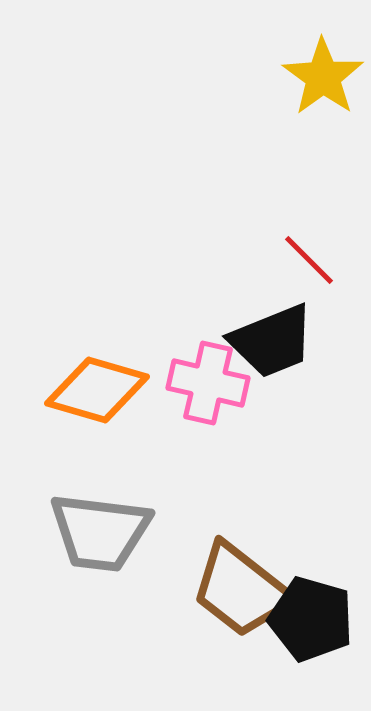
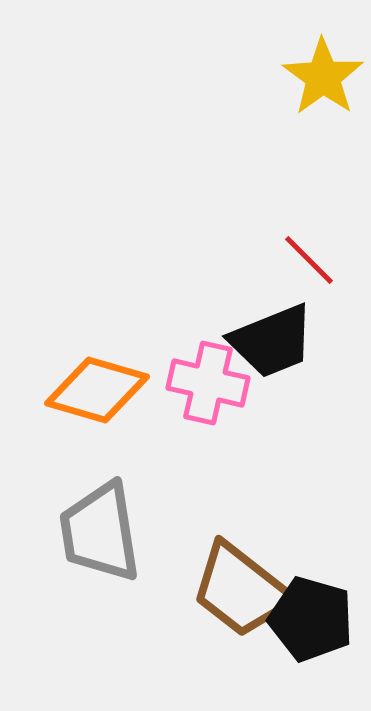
gray trapezoid: rotated 74 degrees clockwise
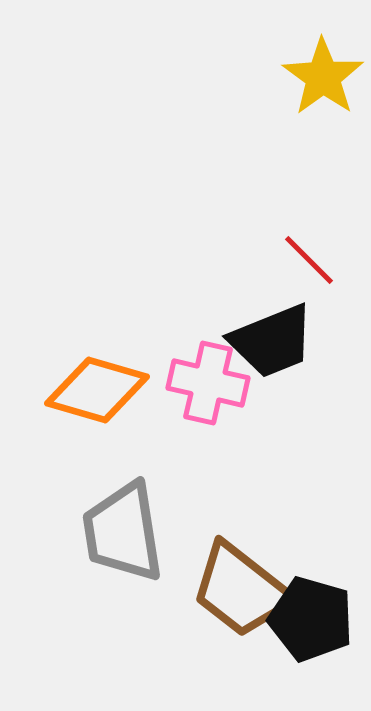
gray trapezoid: moved 23 px right
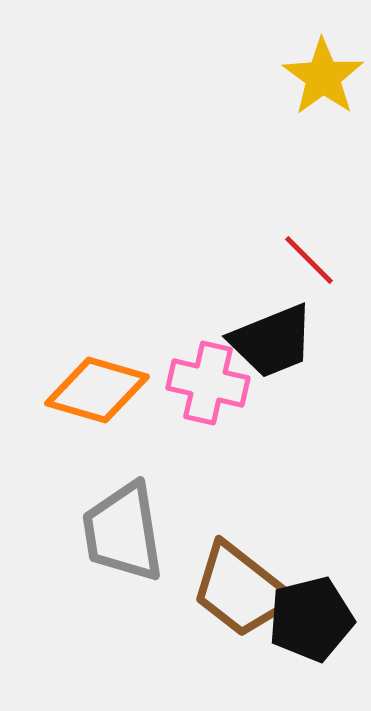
black pentagon: rotated 30 degrees counterclockwise
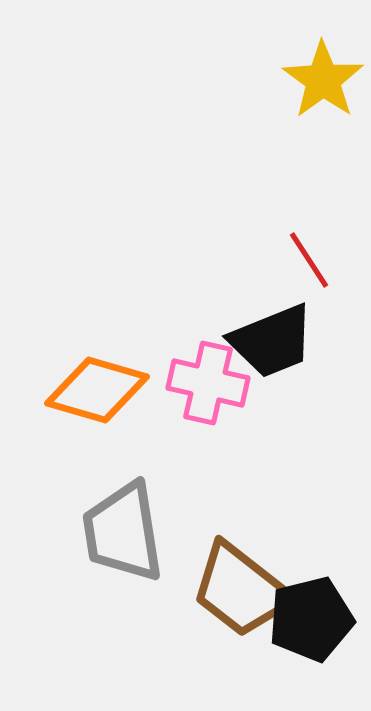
yellow star: moved 3 px down
red line: rotated 12 degrees clockwise
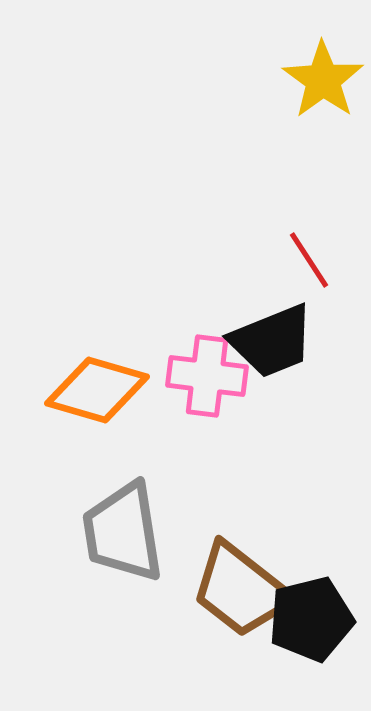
pink cross: moved 1 px left, 7 px up; rotated 6 degrees counterclockwise
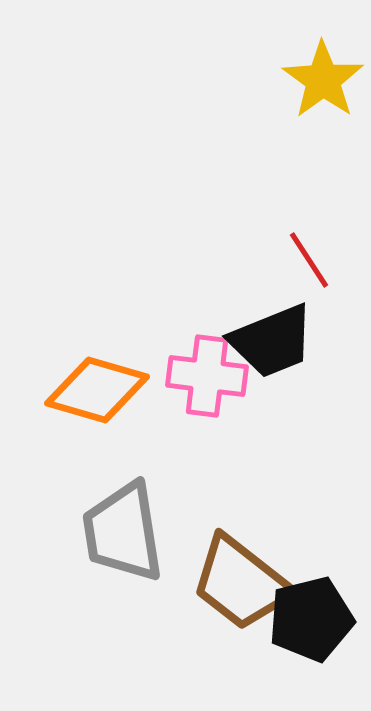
brown trapezoid: moved 7 px up
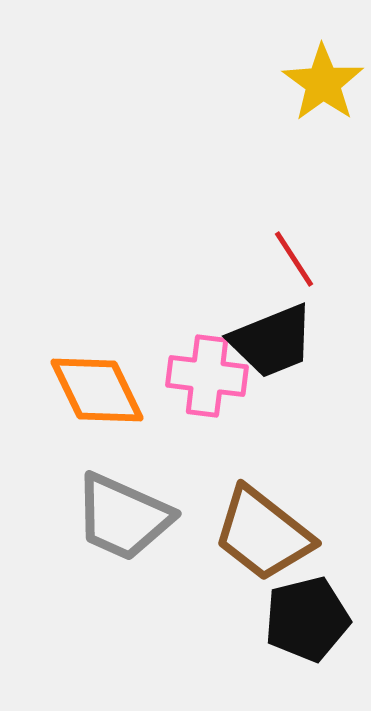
yellow star: moved 3 px down
red line: moved 15 px left, 1 px up
orange diamond: rotated 48 degrees clockwise
gray trapezoid: moved 15 px up; rotated 57 degrees counterclockwise
brown trapezoid: moved 22 px right, 49 px up
black pentagon: moved 4 px left
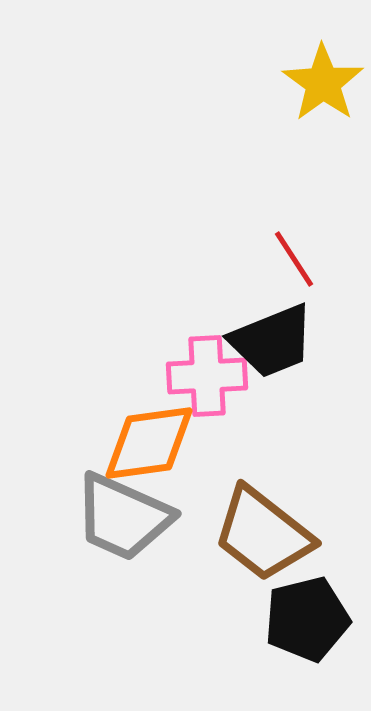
pink cross: rotated 10 degrees counterclockwise
orange diamond: moved 52 px right, 53 px down; rotated 72 degrees counterclockwise
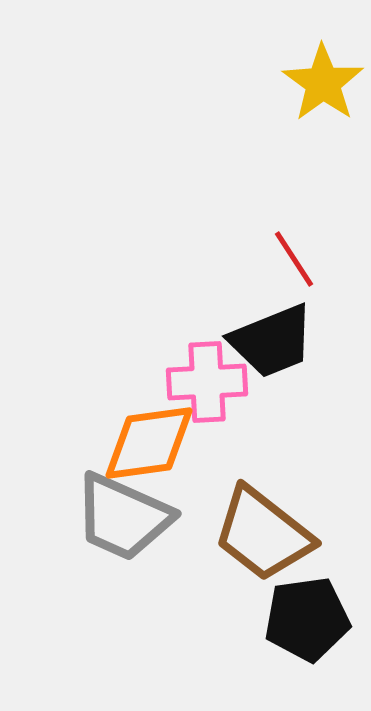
pink cross: moved 6 px down
black pentagon: rotated 6 degrees clockwise
